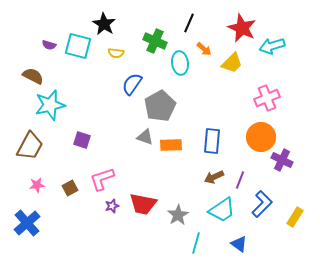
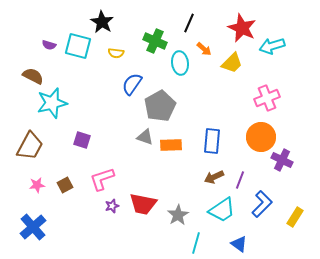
black star: moved 2 px left, 2 px up
cyan star: moved 2 px right, 2 px up
brown square: moved 5 px left, 3 px up
blue cross: moved 6 px right, 4 px down
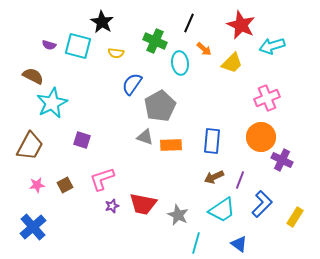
red star: moved 1 px left, 3 px up
cyan star: rotated 12 degrees counterclockwise
gray star: rotated 15 degrees counterclockwise
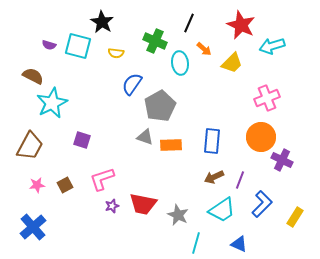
blue triangle: rotated 12 degrees counterclockwise
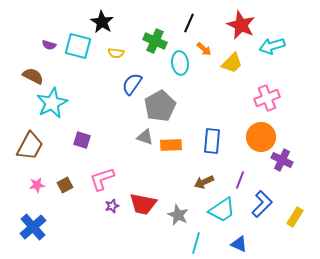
brown arrow: moved 10 px left, 5 px down
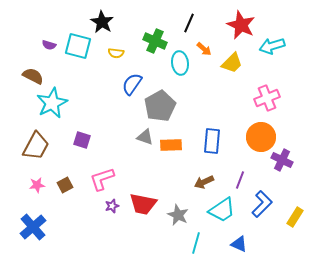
brown trapezoid: moved 6 px right
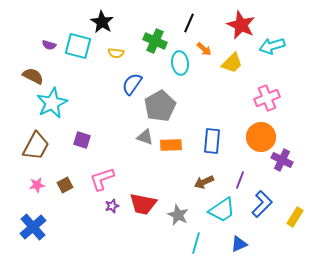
blue triangle: rotated 48 degrees counterclockwise
